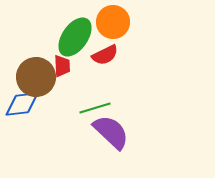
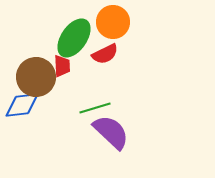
green ellipse: moved 1 px left, 1 px down
red semicircle: moved 1 px up
blue diamond: moved 1 px down
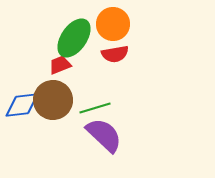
orange circle: moved 2 px down
red semicircle: moved 10 px right; rotated 16 degrees clockwise
red trapezoid: moved 2 px left, 1 px up; rotated 110 degrees counterclockwise
brown circle: moved 17 px right, 23 px down
purple semicircle: moved 7 px left, 3 px down
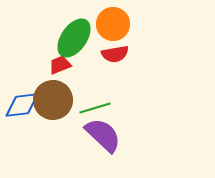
purple semicircle: moved 1 px left
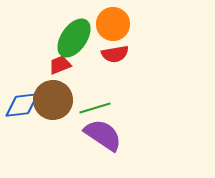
purple semicircle: rotated 9 degrees counterclockwise
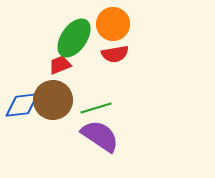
green line: moved 1 px right
purple semicircle: moved 3 px left, 1 px down
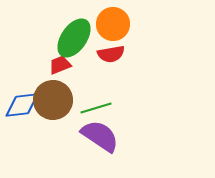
red semicircle: moved 4 px left
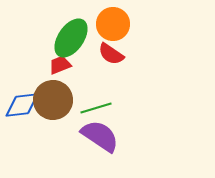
green ellipse: moved 3 px left
red semicircle: rotated 44 degrees clockwise
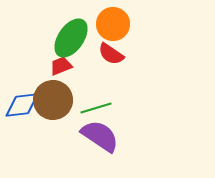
red trapezoid: moved 1 px right, 1 px down
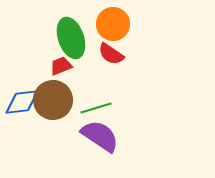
green ellipse: rotated 54 degrees counterclockwise
blue diamond: moved 3 px up
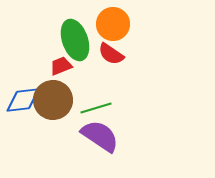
green ellipse: moved 4 px right, 2 px down
blue diamond: moved 1 px right, 2 px up
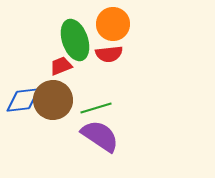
red semicircle: moved 2 px left; rotated 40 degrees counterclockwise
